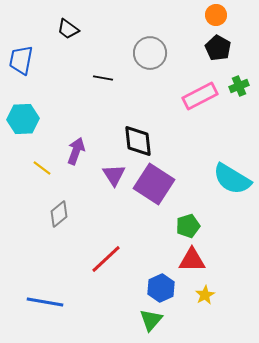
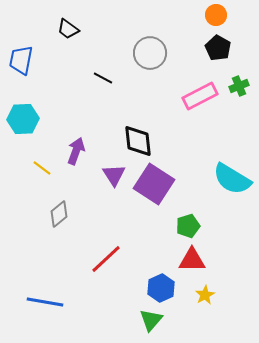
black line: rotated 18 degrees clockwise
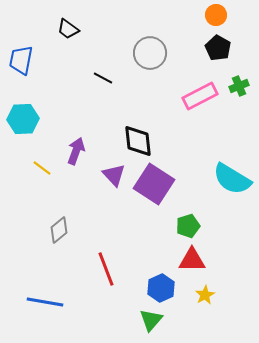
purple triangle: rotated 10 degrees counterclockwise
gray diamond: moved 16 px down
red line: moved 10 px down; rotated 68 degrees counterclockwise
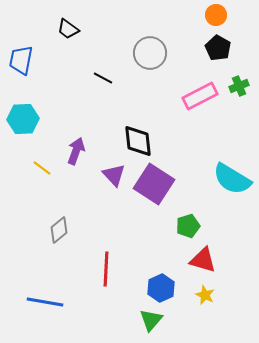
red triangle: moved 11 px right; rotated 16 degrees clockwise
red line: rotated 24 degrees clockwise
yellow star: rotated 18 degrees counterclockwise
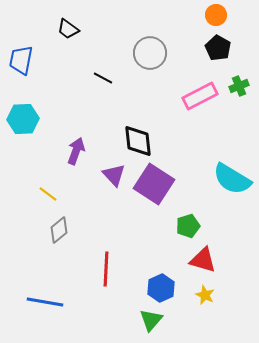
yellow line: moved 6 px right, 26 px down
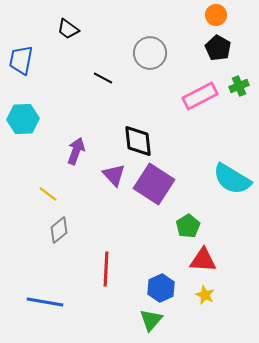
green pentagon: rotated 15 degrees counterclockwise
red triangle: rotated 12 degrees counterclockwise
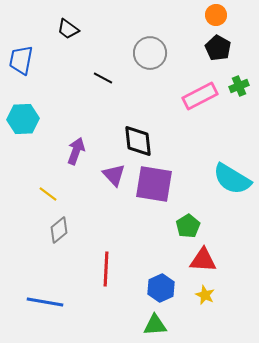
purple square: rotated 24 degrees counterclockwise
green triangle: moved 4 px right, 5 px down; rotated 45 degrees clockwise
